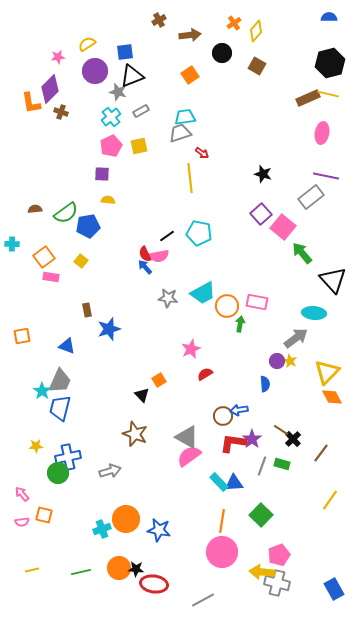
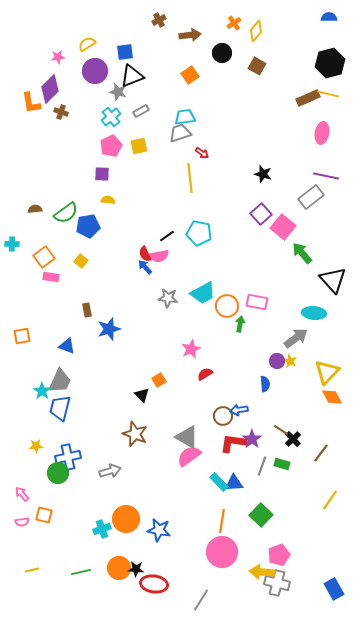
gray line at (203, 600): moved 2 px left; rotated 30 degrees counterclockwise
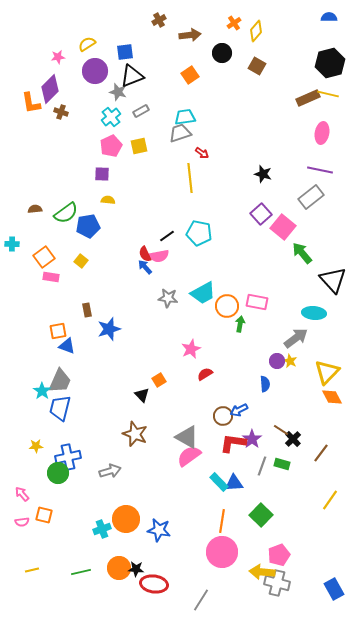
purple line at (326, 176): moved 6 px left, 6 px up
orange square at (22, 336): moved 36 px right, 5 px up
blue arrow at (239, 410): rotated 18 degrees counterclockwise
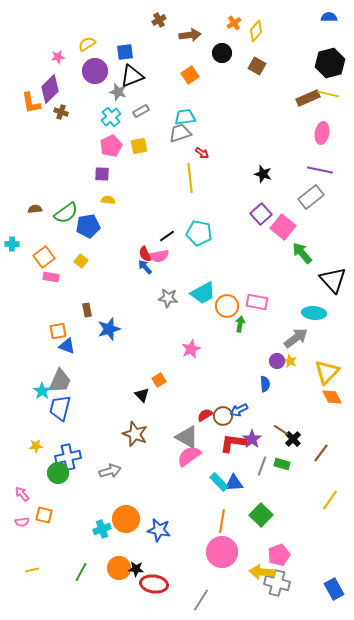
red semicircle at (205, 374): moved 41 px down
green line at (81, 572): rotated 48 degrees counterclockwise
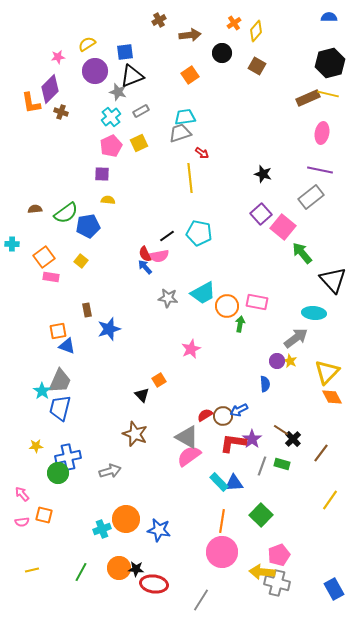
yellow square at (139, 146): moved 3 px up; rotated 12 degrees counterclockwise
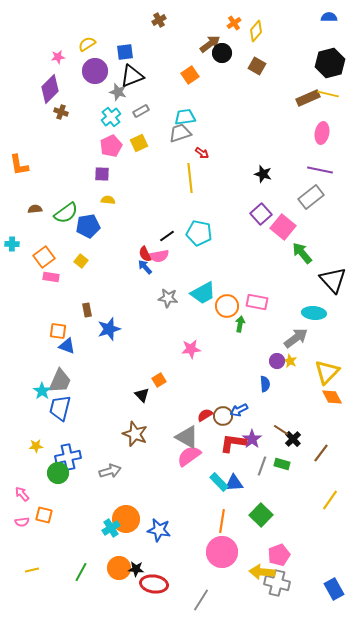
brown arrow at (190, 35): moved 20 px right, 9 px down; rotated 30 degrees counterclockwise
orange L-shape at (31, 103): moved 12 px left, 62 px down
orange square at (58, 331): rotated 18 degrees clockwise
pink star at (191, 349): rotated 18 degrees clockwise
cyan cross at (102, 529): moved 9 px right, 1 px up; rotated 12 degrees counterclockwise
